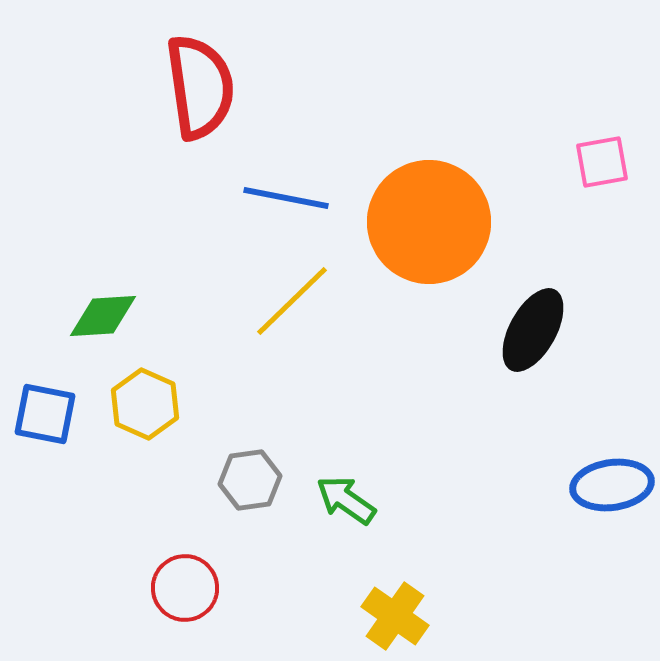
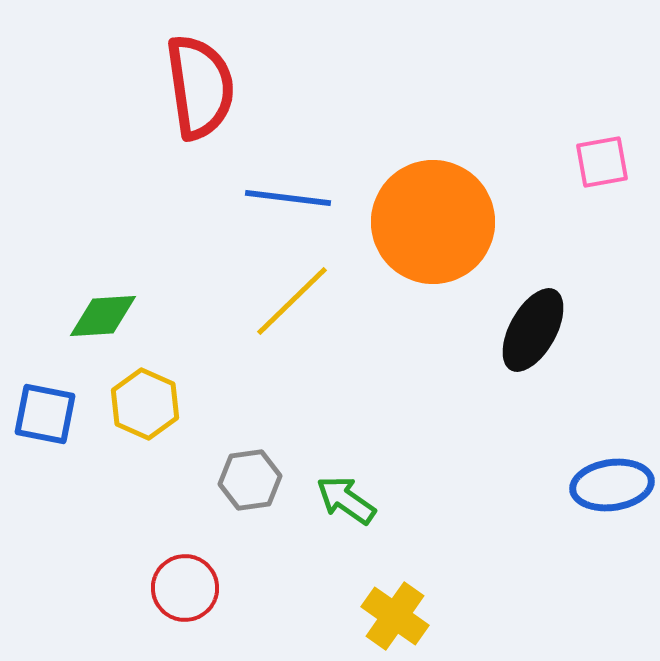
blue line: moved 2 px right; rotated 4 degrees counterclockwise
orange circle: moved 4 px right
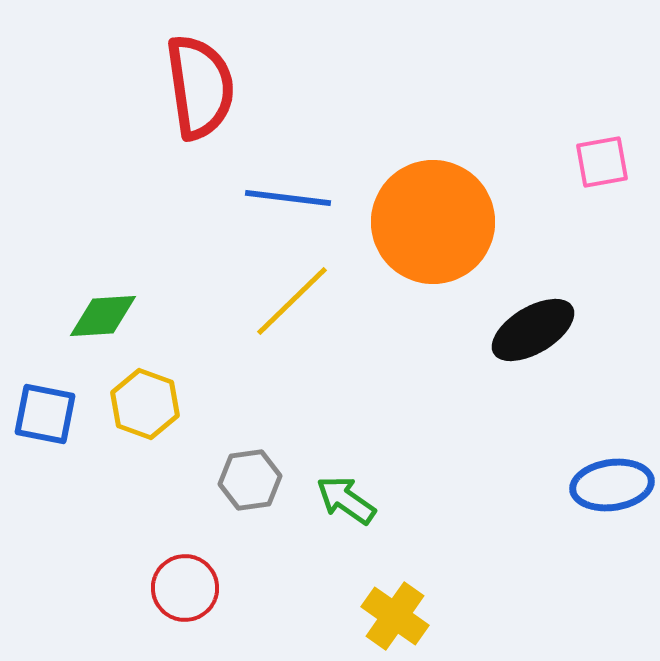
black ellipse: rotated 30 degrees clockwise
yellow hexagon: rotated 4 degrees counterclockwise
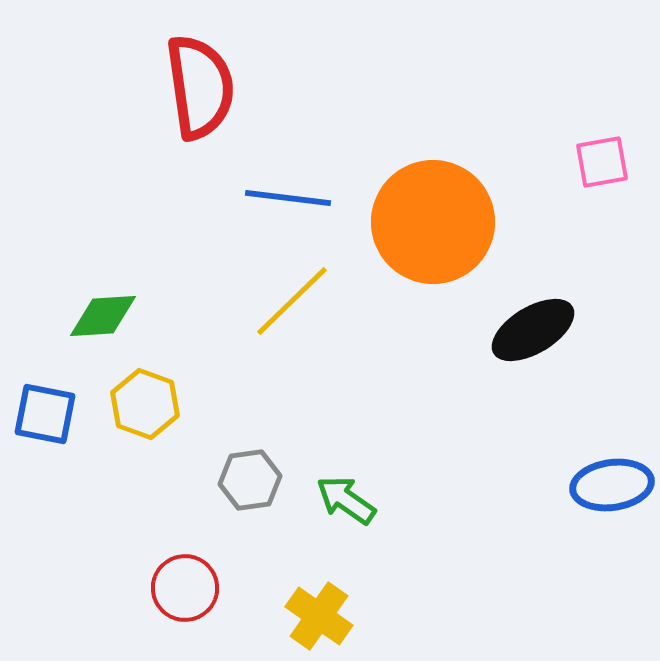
yellow cross: moved 76 px left
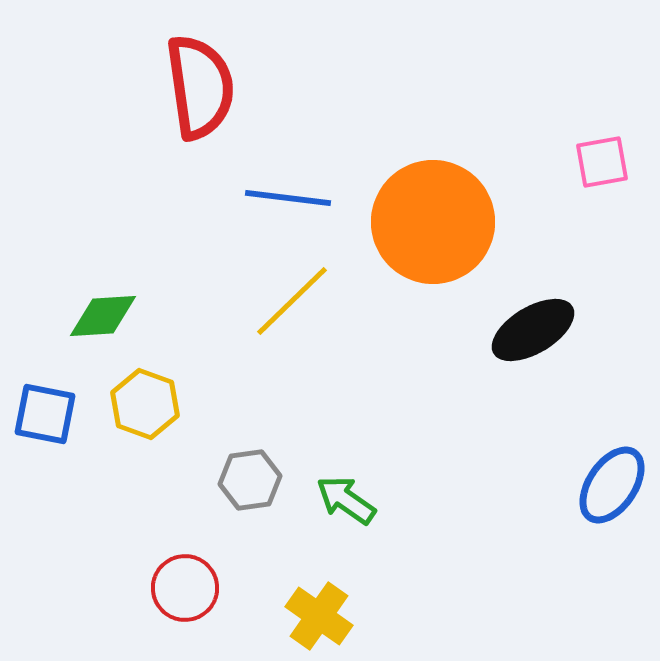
blue ellipse: rotated 48 degrees counterclockwise
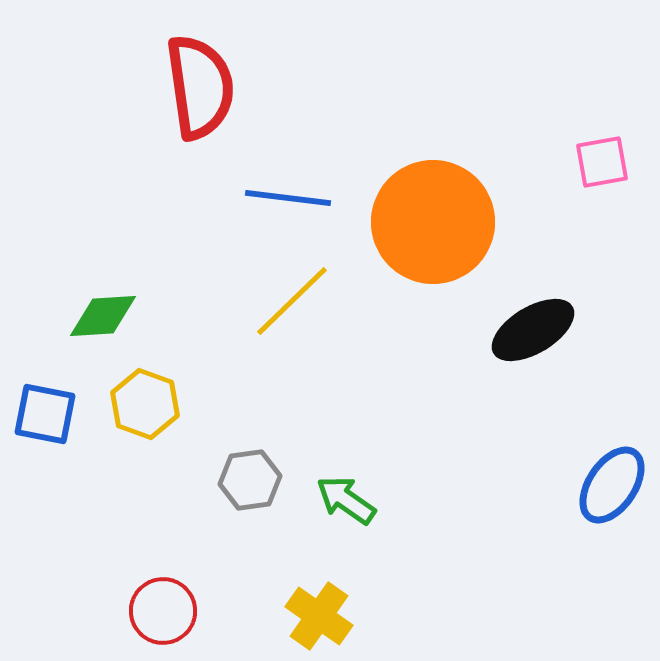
red circle: moved 22 px left, 23 px down
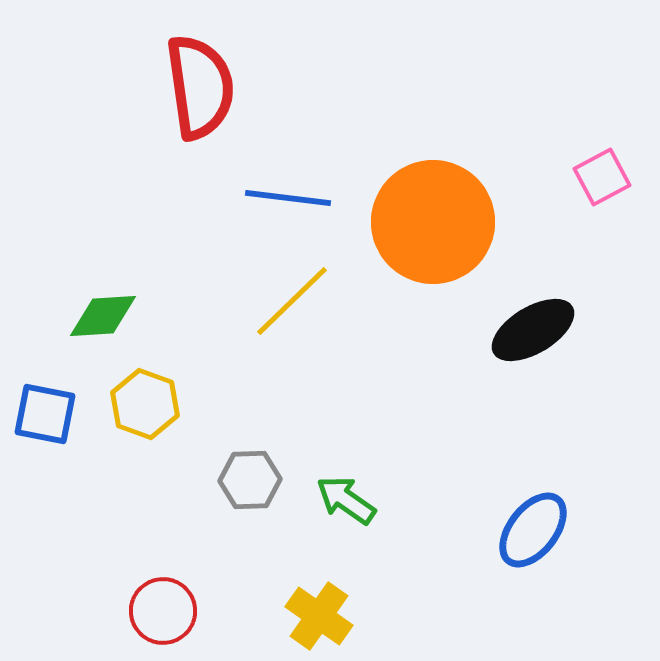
pink square: moved 15 px down; rotated 18 degrees counterclockwise
gray hexagon: rotated 6 degrees clockwise
blue ellipse: moved 79 px left, 45 px down; rotated 4 degrees clockwise
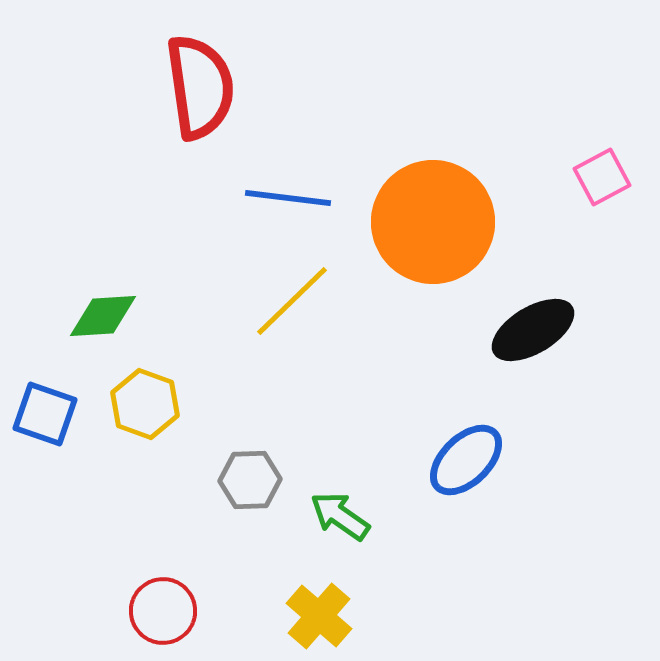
blue square: rotated 8 degrees clockwise
green arrow: moved 6 px left, 16 px down
blue ellipse: moved 67 px left, 70 px up; rotated 8 degrees clockwise
yellow cross: rotated 6 degrees clockwise
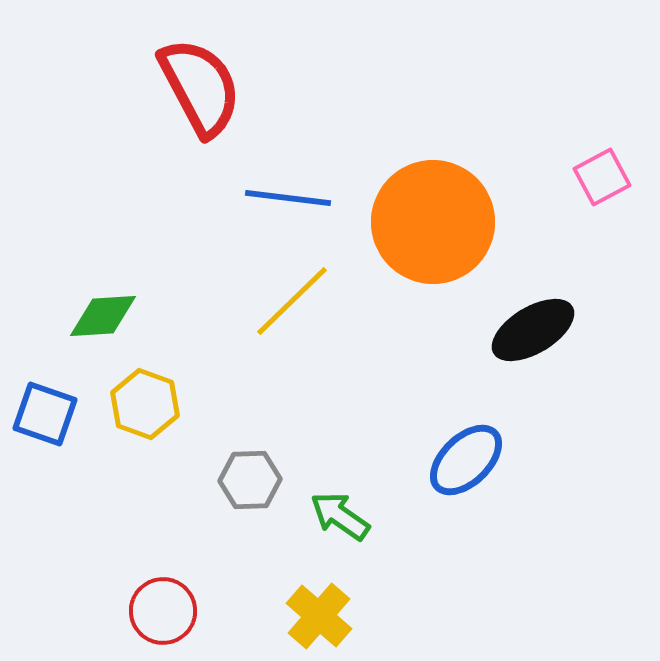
red semicircle: rotated 20 degrees counterclockwise
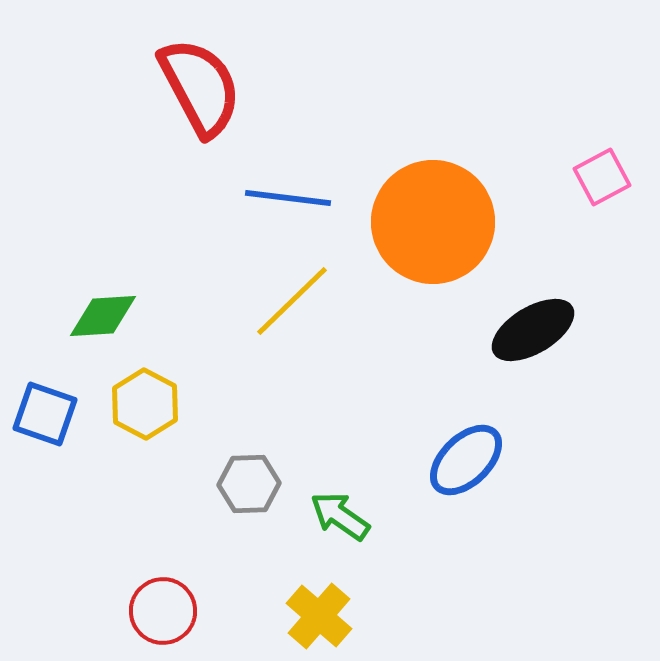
yellow hexagon: rotated 8 degrees clockwise
gray hexagon: moved 1 px left, 4 px down
